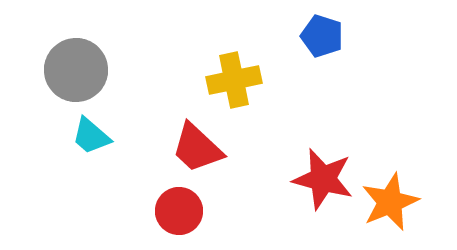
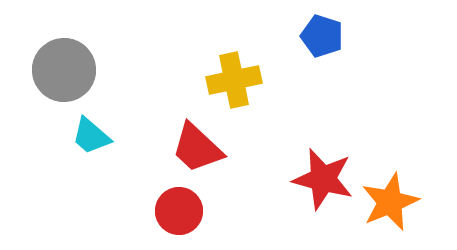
gray circle: moved 12 px left
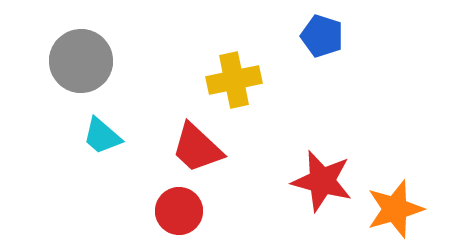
gray circle: moved 17 px right, 9 px up
cyan trapezoid: moved 11 px right
red star: moved 1 px left, 2 px down
orange star: moved 5 px right, 7 px down; rotated 6 degrees clockwise
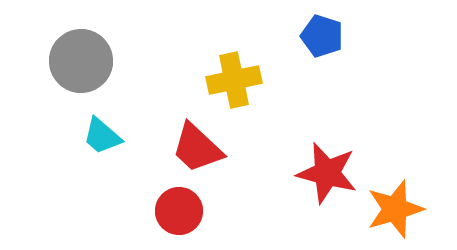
red star: moved 5 px right, 8 px up
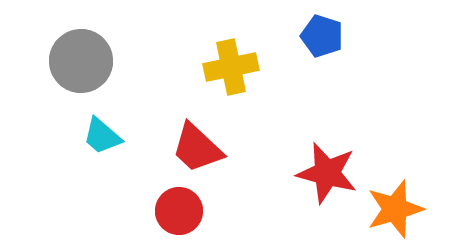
yellow cross: moved 3 px left, 13 px up
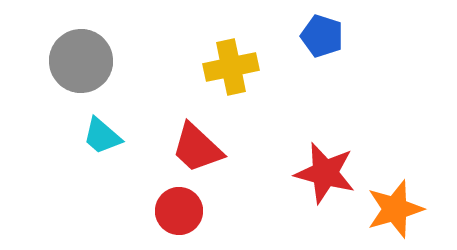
red star: moved 2 px left
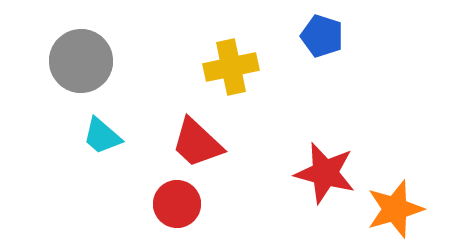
red trapezoid: moved 5 px up
red circle: moved 2 px left, 7 px up
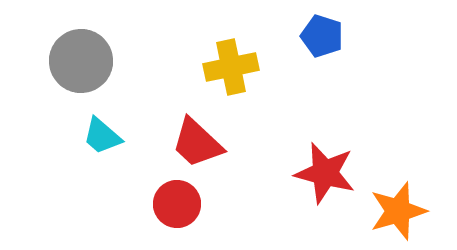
orange star: moved 3 px right, 2 px down
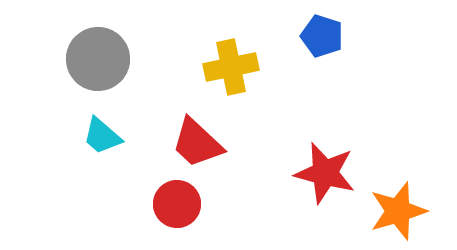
gray circle: moved 17 px right, 2 px up
